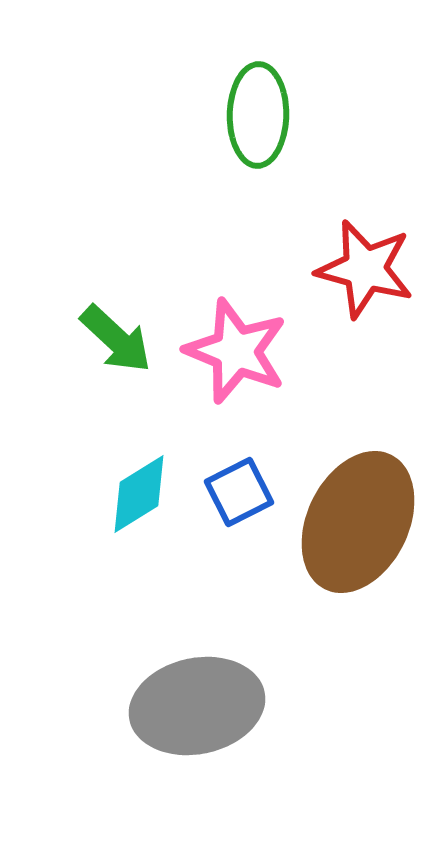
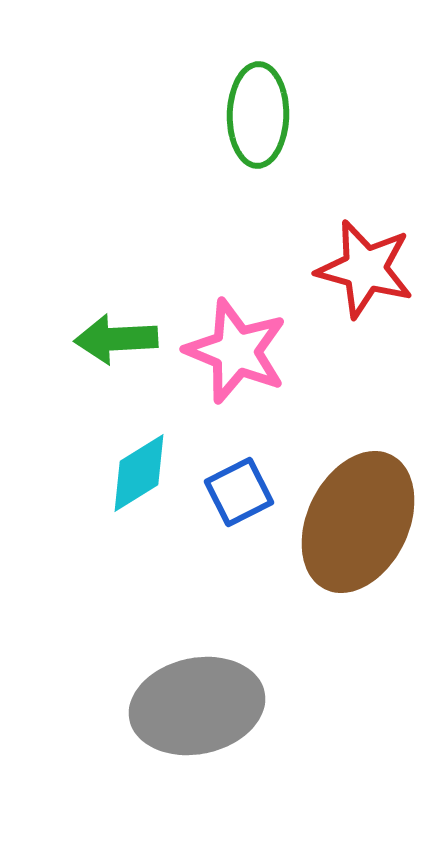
green arrow: rotated 134 degrees clockwise
cyan diamond: moved 21 px up
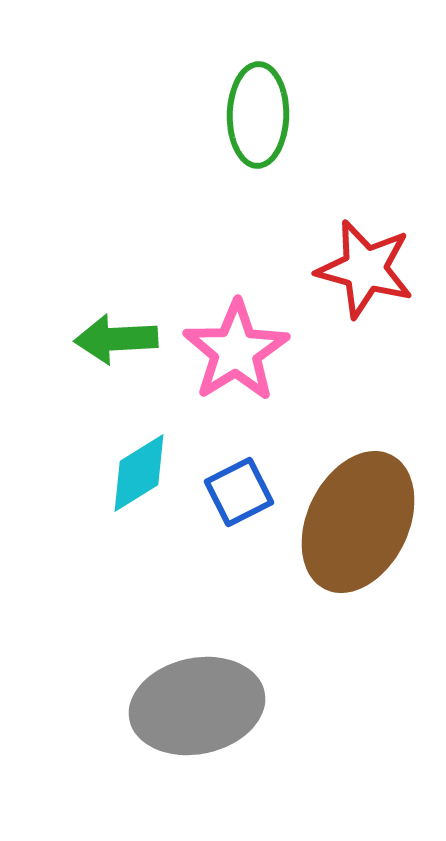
pink star: rotated 18 degrees clockwise
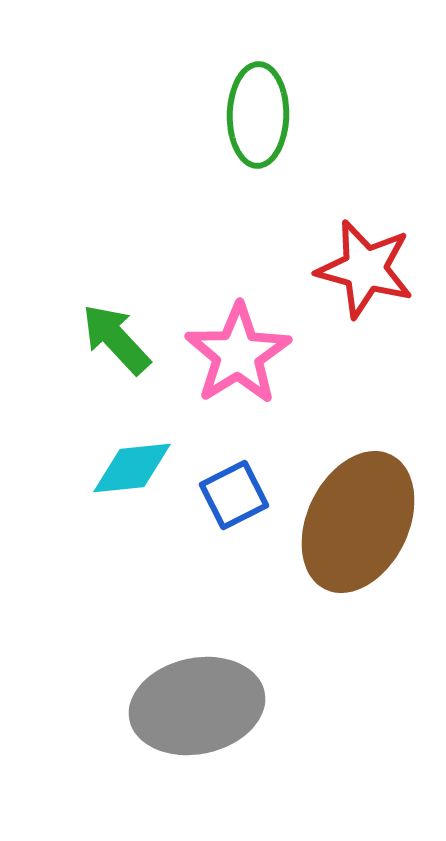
green arrow: rotated 50 degrees clockwise
pink star: moved 2 px right, 3 px down
cyan diamond: moved 7 px left, 5 px up; rotated 26 degrees clockwise
blue square: moved 5 px left, 3 px down
